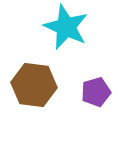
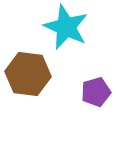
brown hexagon: moved 6 px left, 11 px up
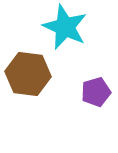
cyan star: moved 1 px left
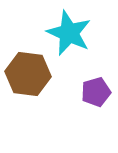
cyan star: moved 4 px right, 6 px down
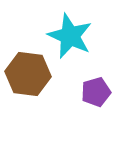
cyan star: moved 1 px right, 3 px down
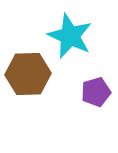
brown hexagon: rotated 9 degrees counterclockwise
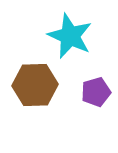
brown hexagon: moved 7 px right, 11 px down
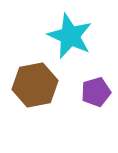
brown hexagon: rotated 9 degrees counterclockwise
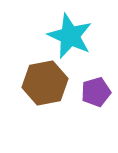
brown hexagon: moved 10 px right, 2 px up
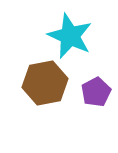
purple pentagon: rotated 12 degrees counterclockwise
